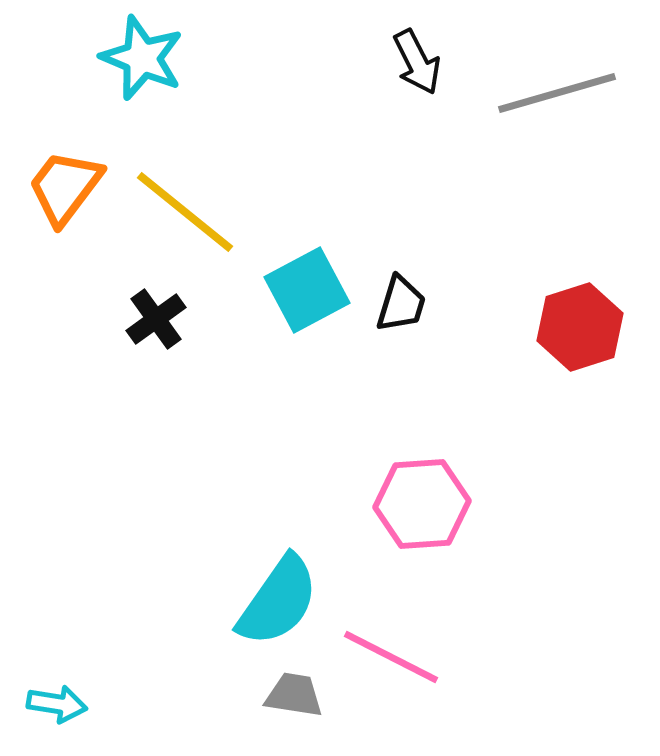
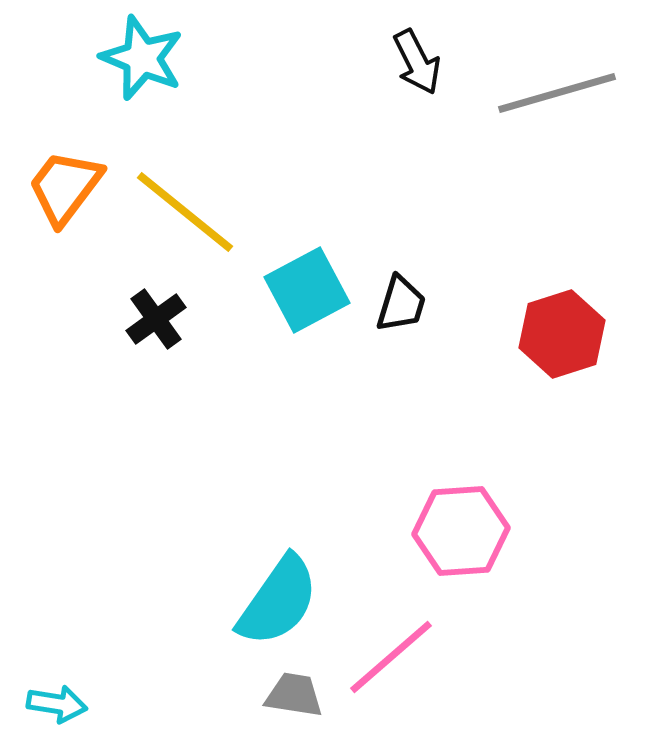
red hexagon: moved 18 px left, 7 px down
pink hexagon: moved 39 px right, 27 px down
pink line: rotated 68 degrees counterclockwise
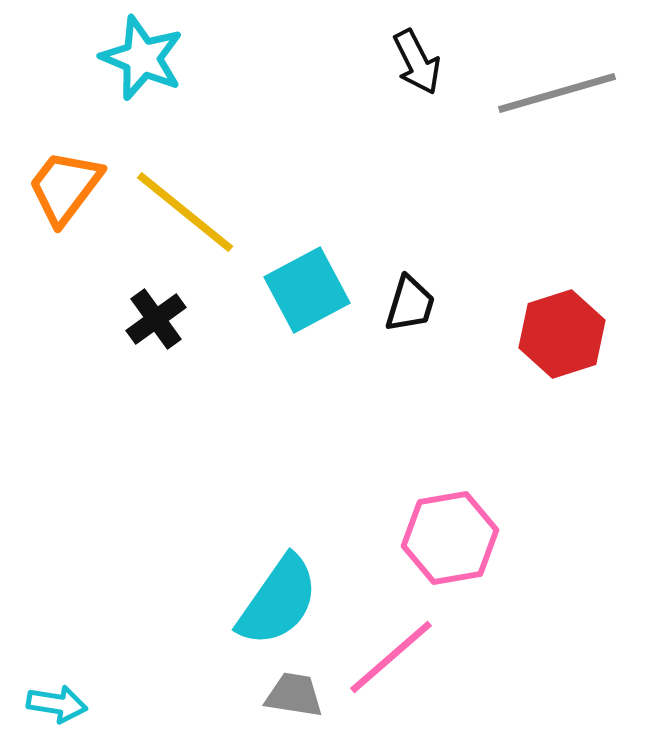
black trapezoid: moved 9 px right
pink hexagon: moved 11 px left, 7 px down; rotated 6 degrees counterclockwise
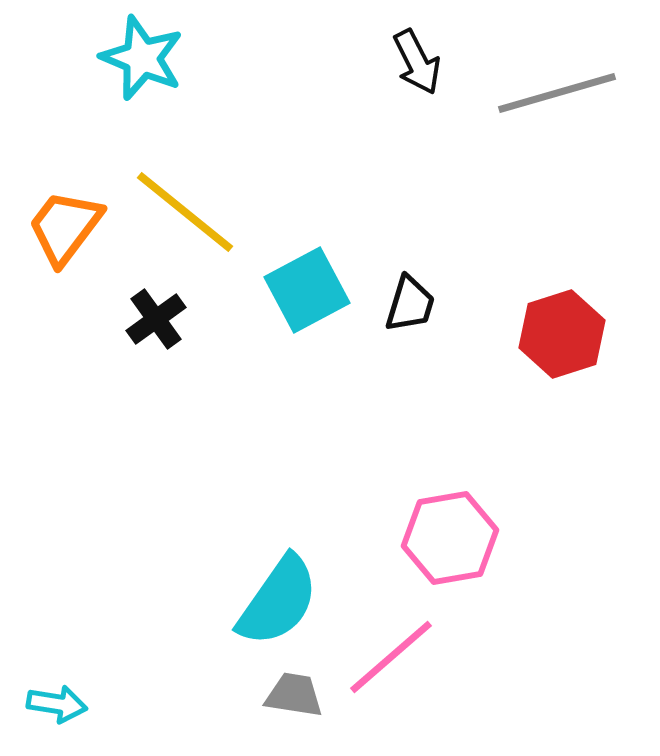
orange trapezoid: moved 40 px down
